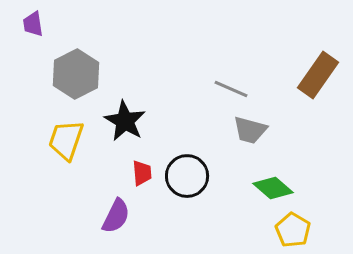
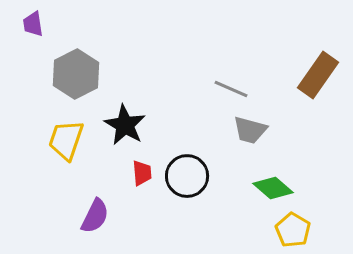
black star: moved 4 px down
purple semicircle: moved 21 px left
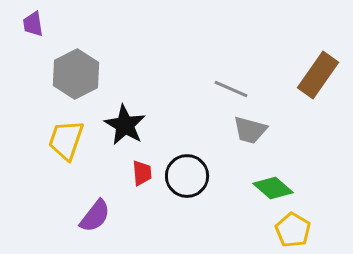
purple semicircle: rotated 12 degrees clockwise
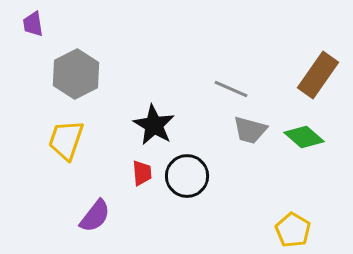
black star: moved 29 px right
green diamond: moved 31 px right, 51 px up
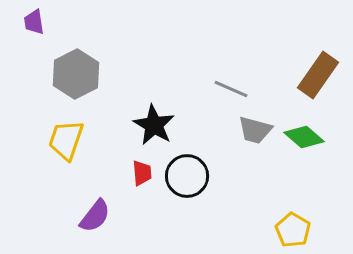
purple trapezoid: moved 1 px right, 2 px up
gray trapezoid: moved 5 px right
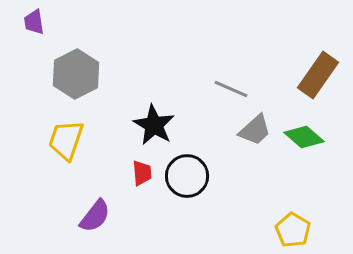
gray trapezoid: rotated 57 degrees counterclockwise
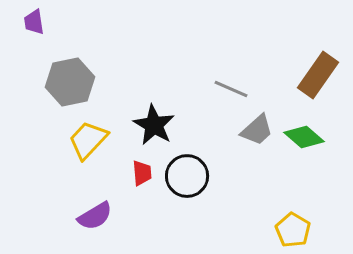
gray hexagon: moved 6 px left, 8 px down; rotated 15 degrees clockwise
gray trapezoid: moved 2 px right
yellow trapezoid: moved 22 px right; rotated 24 degrees clockwise
purple semicircle: rotated 21 degrees clockwise
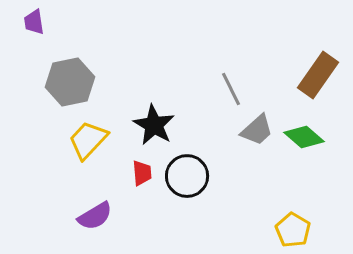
gray line: rotated 40 degrees clockwise
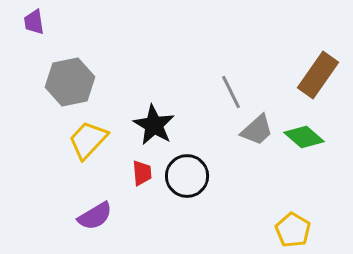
gray line: moved 3 px down
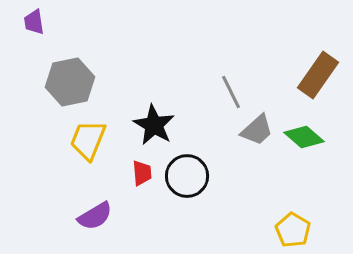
yellow trapezoid: rotated 21 degrees counterclockwise
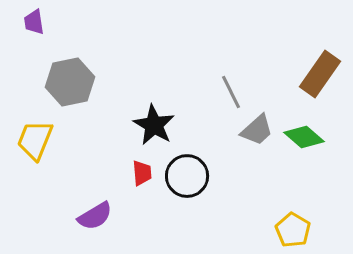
brown rectangle: moved 2 px right, 1 px up
yellow trapezoid: moved 53 px left
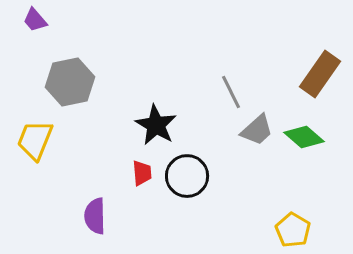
purple trapezoid: moved 1 px right, 2 px up; rotated 32 degrees counterclockwise
black star: moved 2 px right
purple semicircle: rotated 120 degrees clockwise
